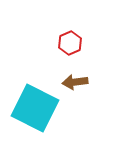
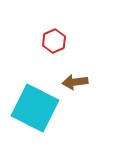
red hexagon: moved 16 px left, 2 px up
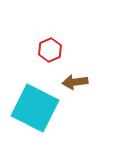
red hexagon: moved 4 px left, 9 px down
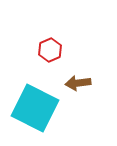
brown arrow: moved 3 px right, 1 px down
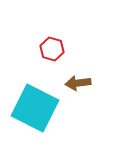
red hexagon: moved 2 px right, 1 px up; rotated 20 degrees counterclockwise
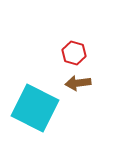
red hexagon: moved 22 px right, 4 px down
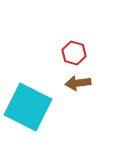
cyan square: moved 7 px left, 1 px up
